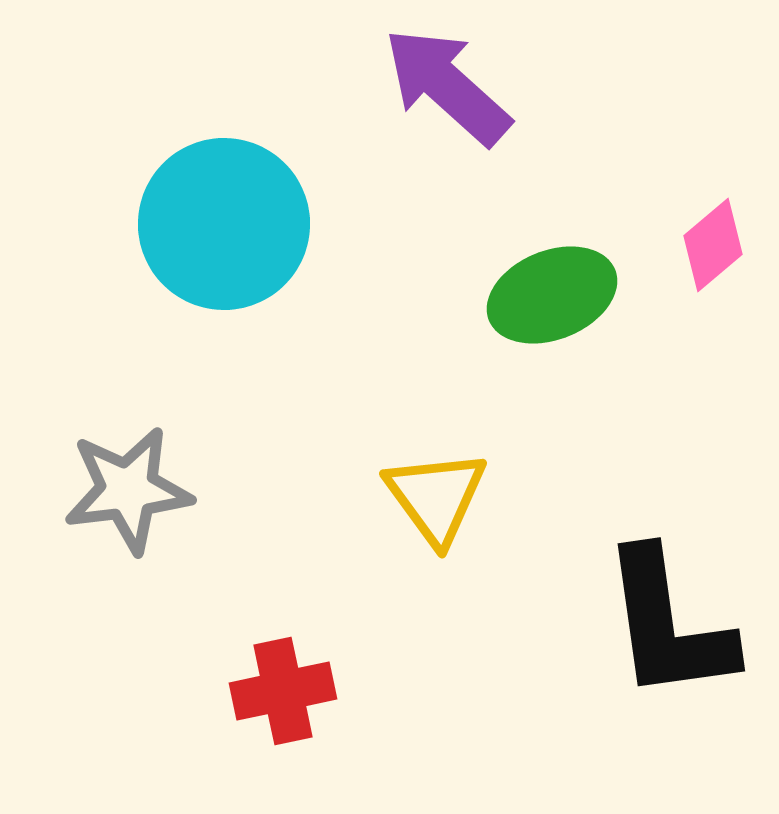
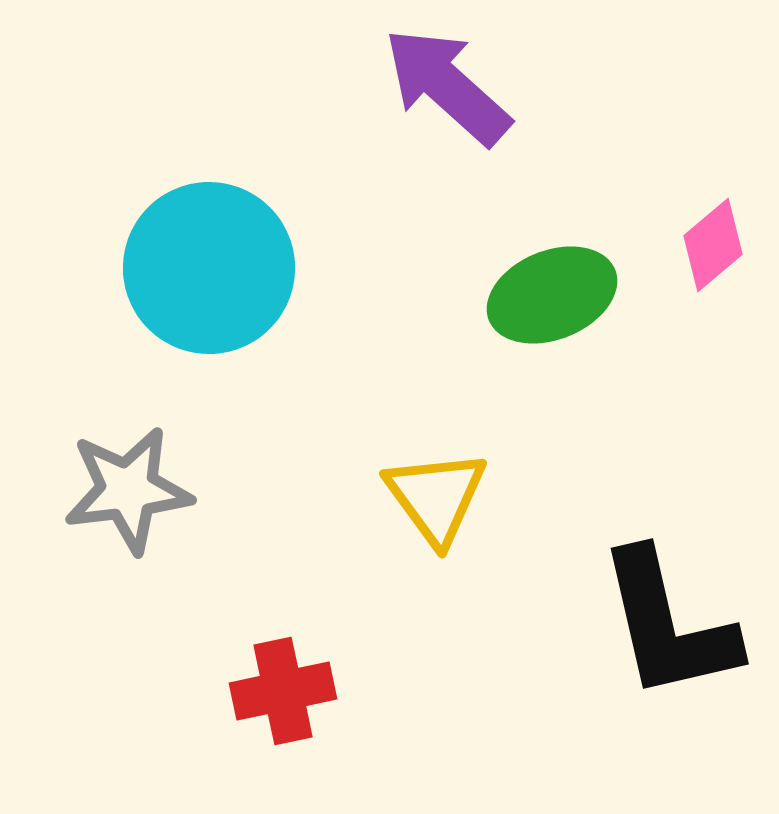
cyan circle: moved 15 px left, 44 px down
black L-shape: rotated 5 degrees counterclockwise
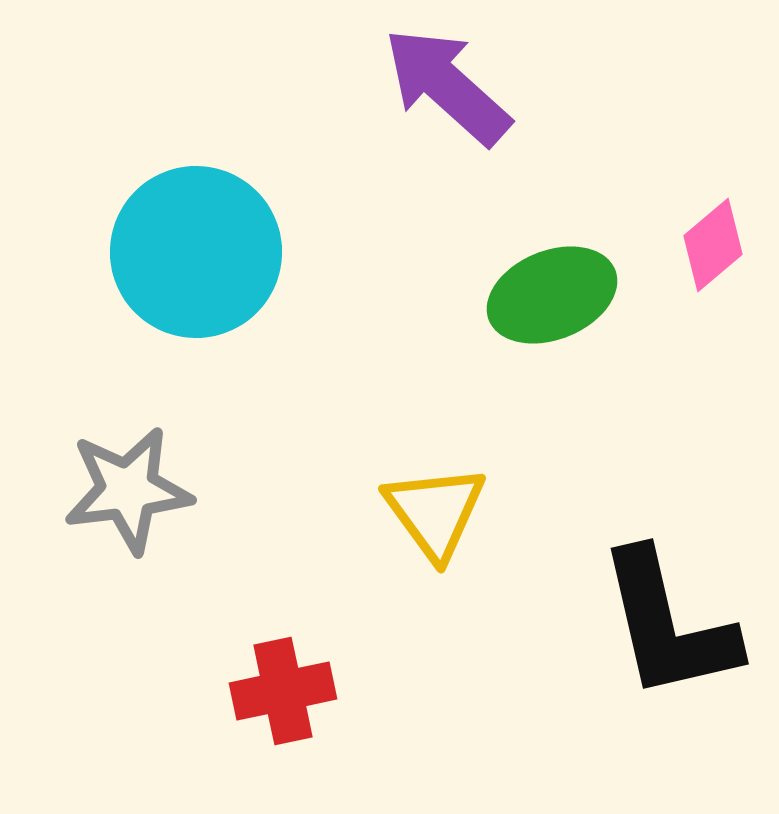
cyan circle: moved 13 px left, 16 px up
yellow triangle: moved 1 px left, 15 px down
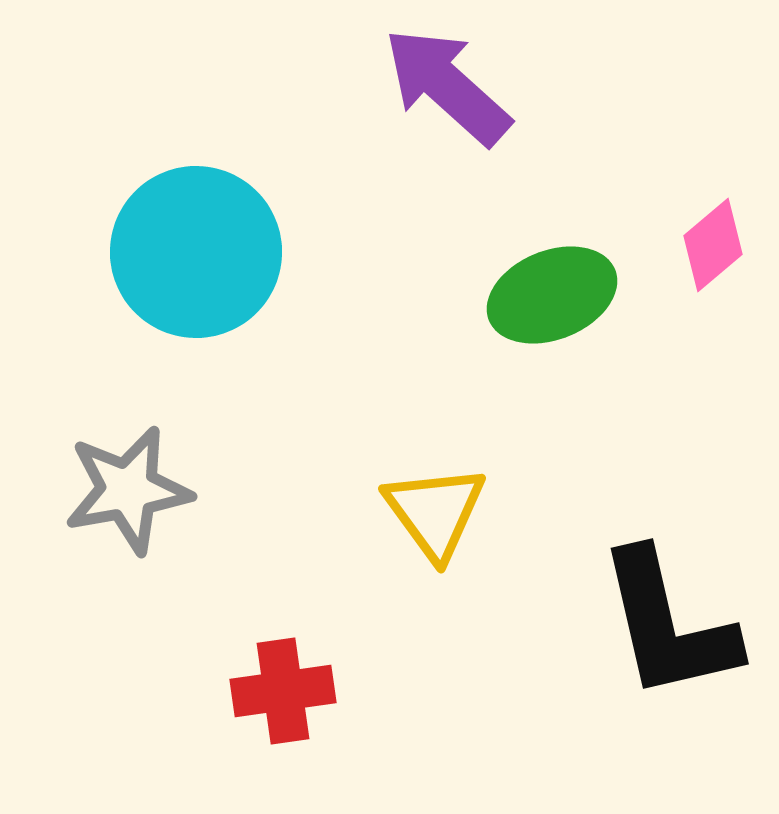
gray star: rotated 3 degrees counterclockwise
red cross: rotated 4 degrees clockwise
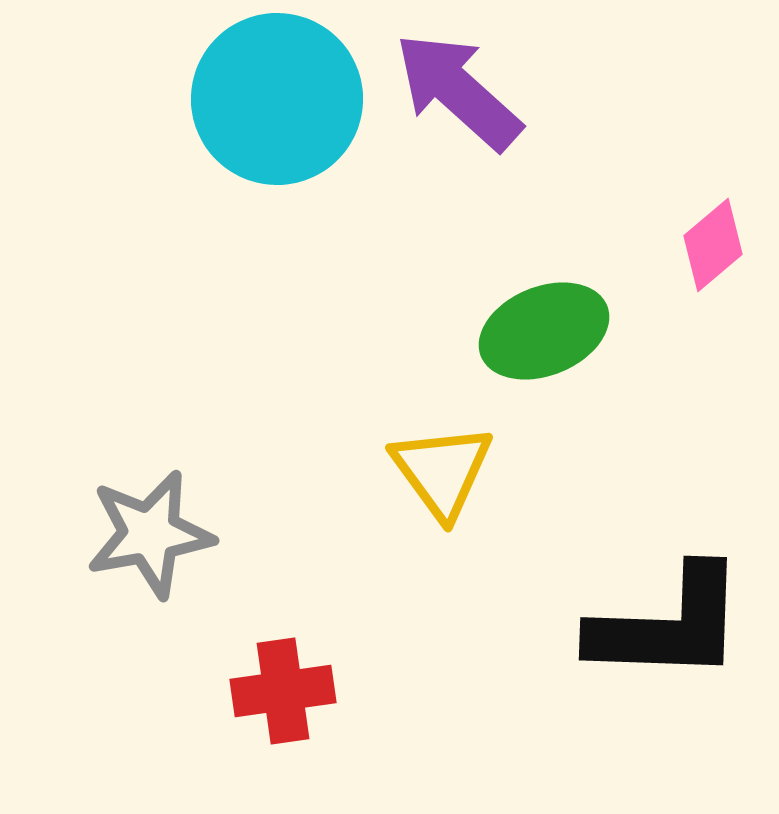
purple arrow: moved 11 px right, 5 px down
cyan circle: moved 81 px right, 153 px up
green ellipse: moved 8 px left, 36 px down
gray star: moved 22 px right, 44 px down
yellow triangle: moved 7 px right, 41 px up
black L-shape: rotated 75 degrees counterclockwise
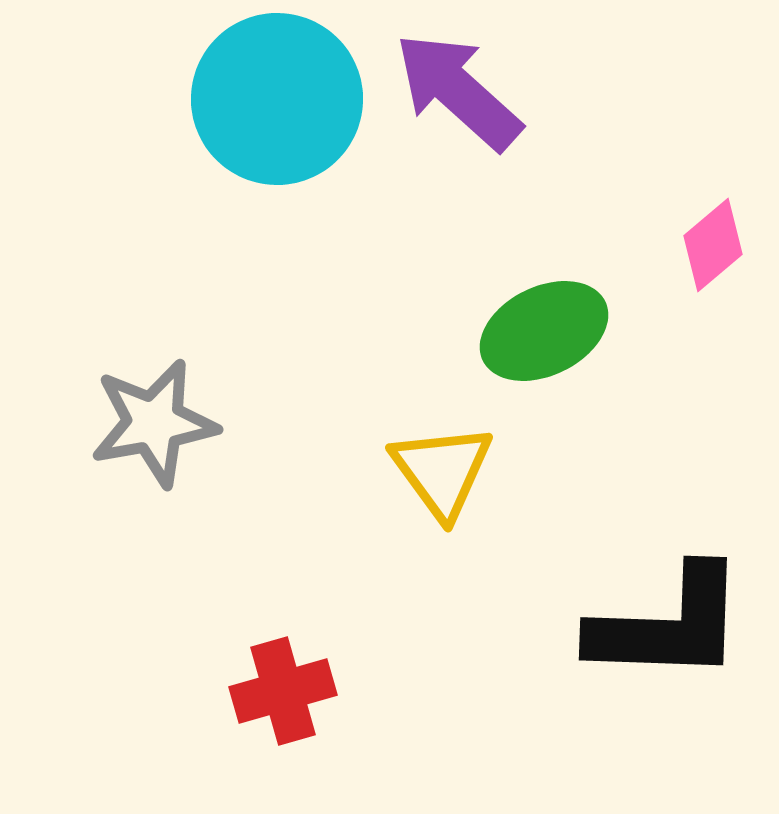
green ellipse: rotated 4 degrees counterclockwise
gray star: moved 4 px right, 111 px up
red cross: rotated 8 degrees counterclockwise
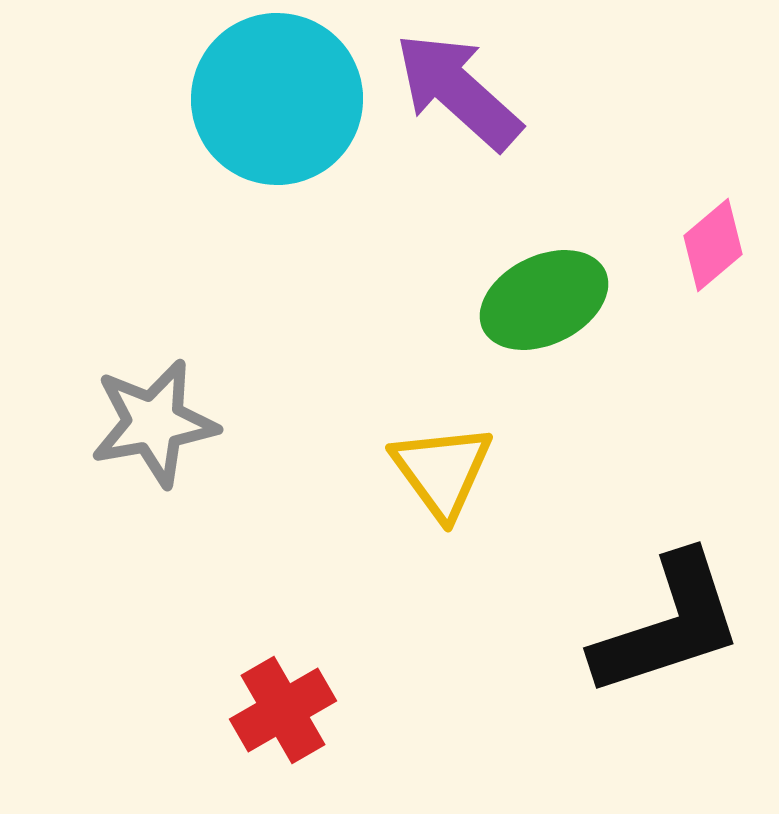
green ellipse: moved 31 px up
black L-shape: rotated 20 degrees counterclockwise
red cross: moved 19 px down; rotated 14 degrees counterclockwise
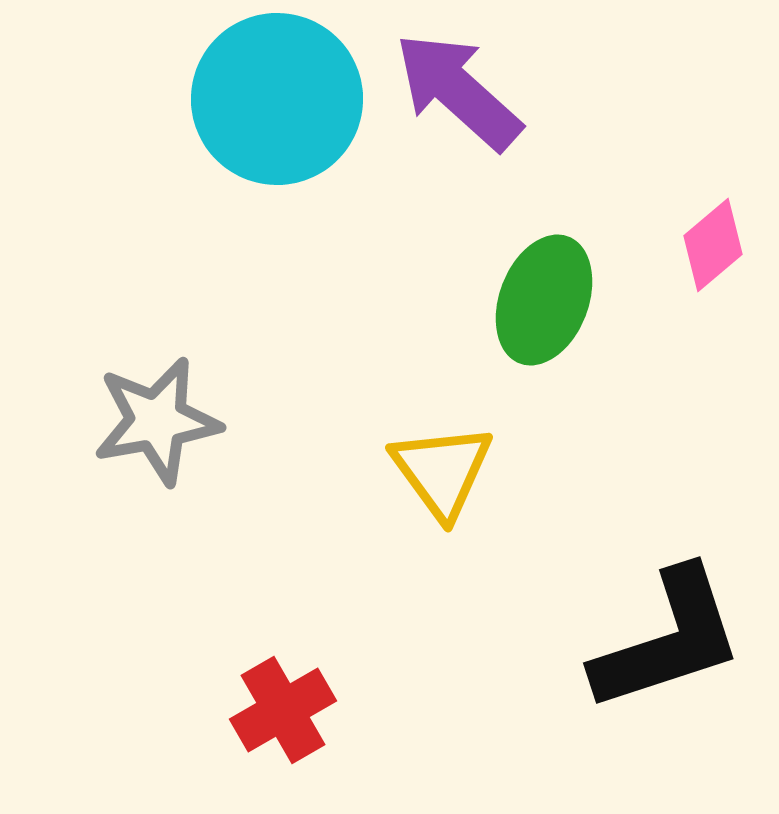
green ellipse: rotated 43 degrees counterclockwise
gray star: moved 3 px right, 2 px up
black L-shape: moved 15 px down
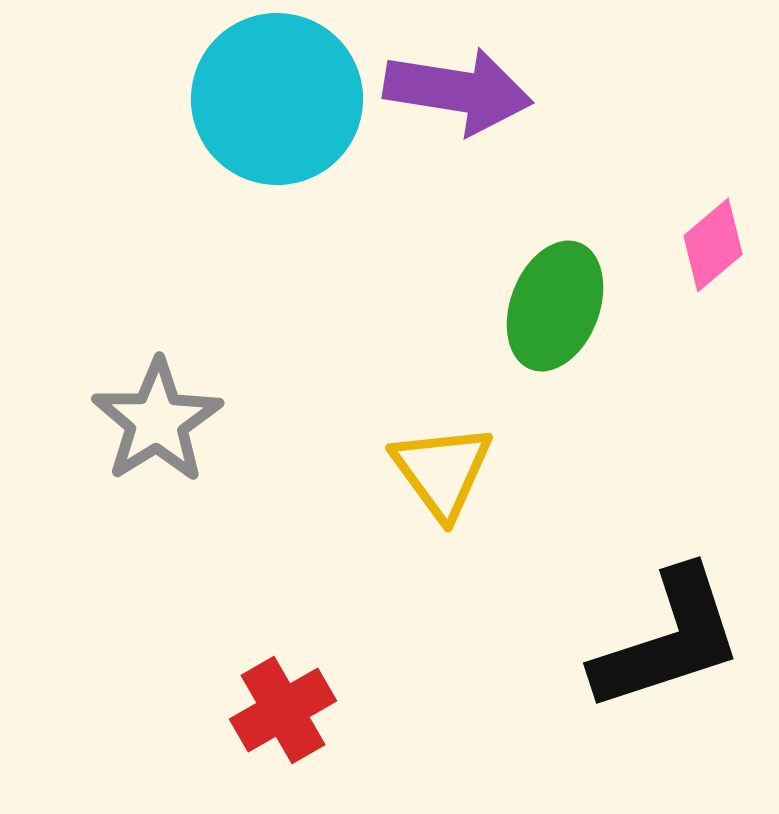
purple arrow: rotated 147 degrees clockwise
green ellipse: moved 11 px right, 6 px down
gray star: rotated 22 degrees counterclockwise
